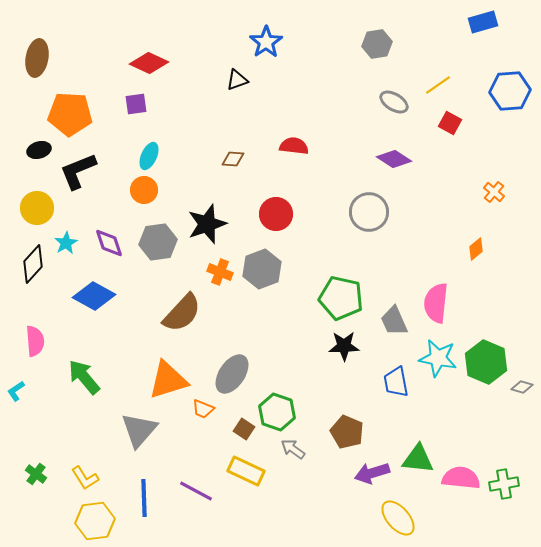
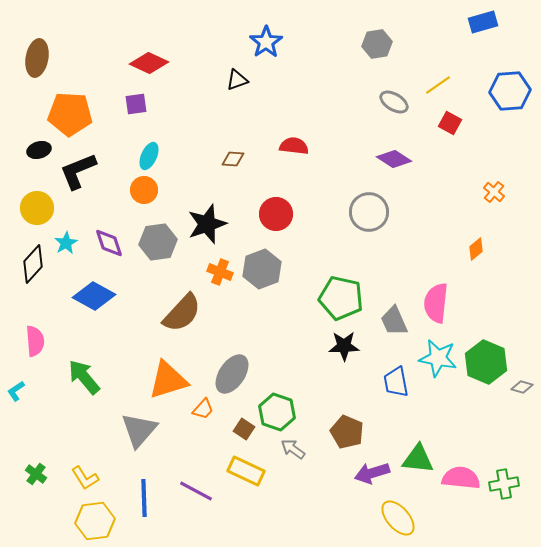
orange trapezoid at (203, 409): rotated 70 degrees counterclockwise
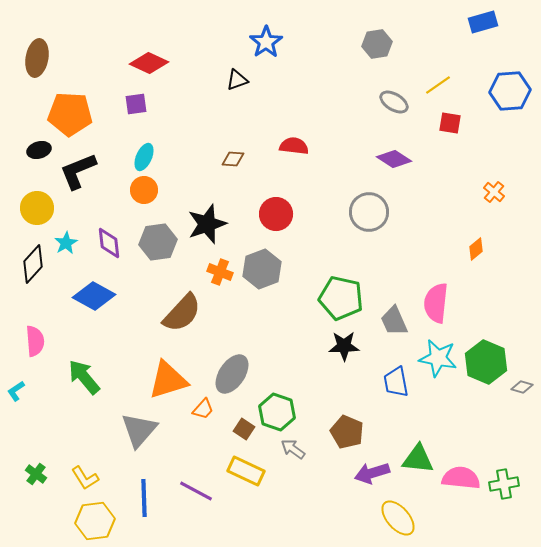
red square at (450, 123): rotated 20 degrees counterclockwise
cyan ellipse at (149, 156): moved 5 px left, 1 px down
purple diamond at (109, 243): rotated 12 degrees clockwise
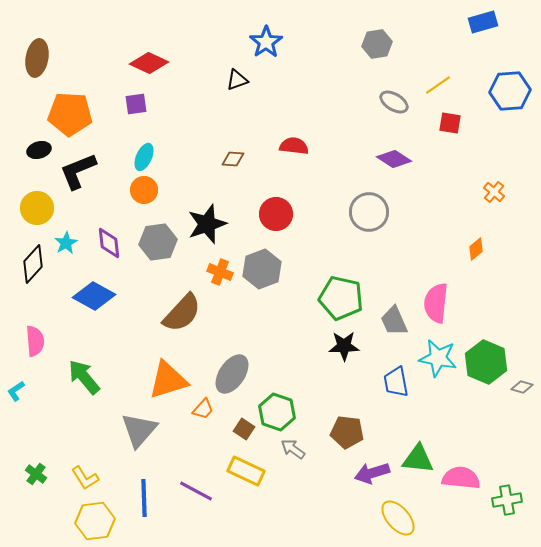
brown pentagon at (347, 432): rotated 16 degrees counterclockwise
green cross at (504, 484): moved 3 px right, 16 px down
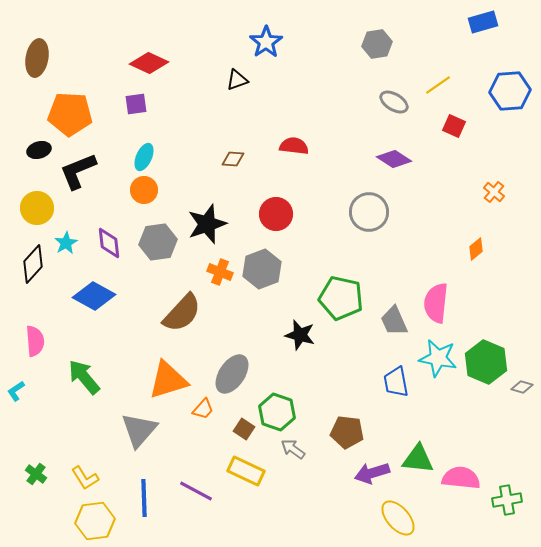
red square at (450, 123): moved 4 px right, 3 px down; rotated 15 degrees clockwise
black star at (344, 346): moved 44 px left, 11 px up; rotated 16 degrees clockwise
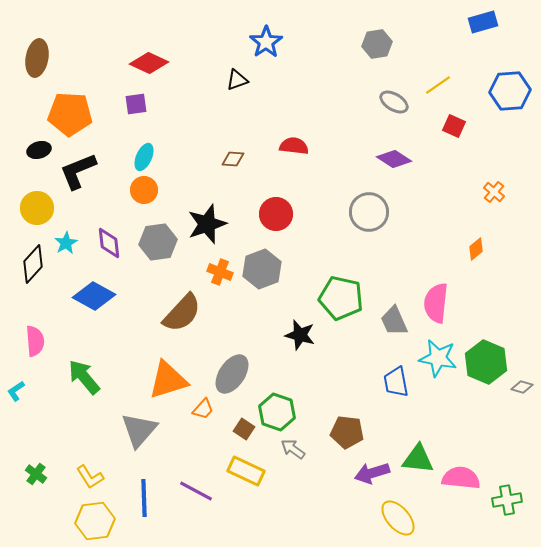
yellow L-shape at (85, 478): moved 5 px right, 1 px up
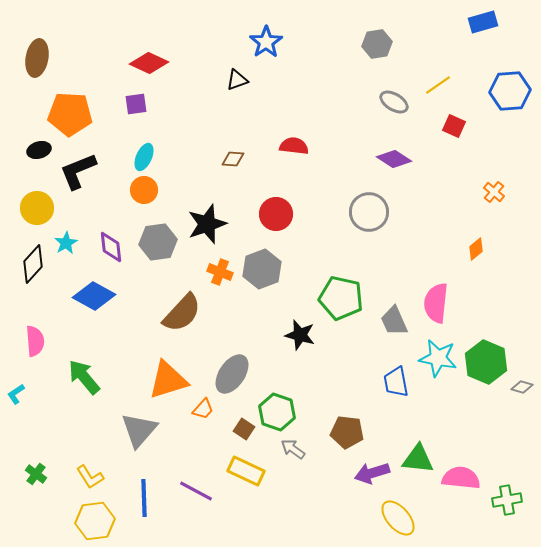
purple diamond at (109, 243): moved 2 px right, 4 px down
cyan L-shape at (16, 391): moved 3 px down
